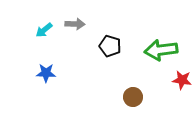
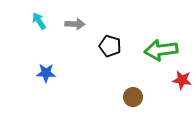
cyan arrow: moved 5 px left, 9 px up; rotated 96 degrees clockwise
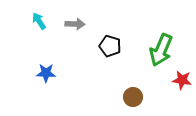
green arrow: rotated 60 degrees counterclockwise
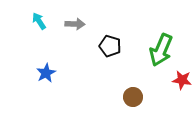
blue star: rotated 30 degrees counterclockwise
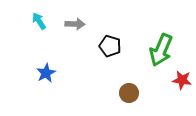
brown circle: moved 4 px left, 4 px up
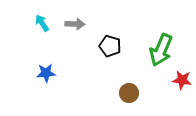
cyan arrow: moved 3 px right, 2 px down
blue star: rotated 24 degrees clockwise
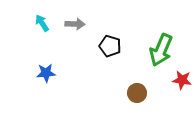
brown circle: moved 8 px right
